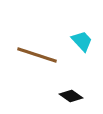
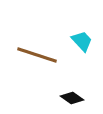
black diamond: moved 1 px right, 2 px down
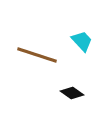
black diamond: moved 5 px up
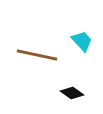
brown line: rotated 6 degrees counterclockwise
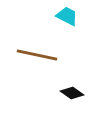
cyan trapezoid: moved 15 px left, 25 px up; rotated 20 degrees counterclockwise
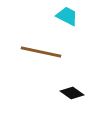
brown line: moved 4 px right, 3 px up
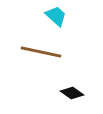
cyan trapezoid: moved 11 px left; rotated 15 degrees clockwise
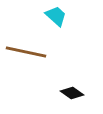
brown line: moved 15 px left
